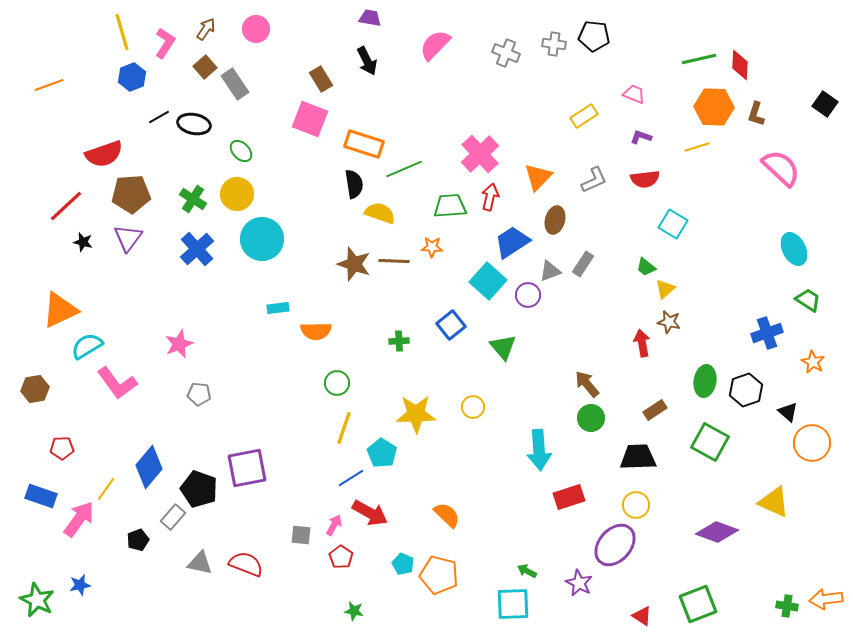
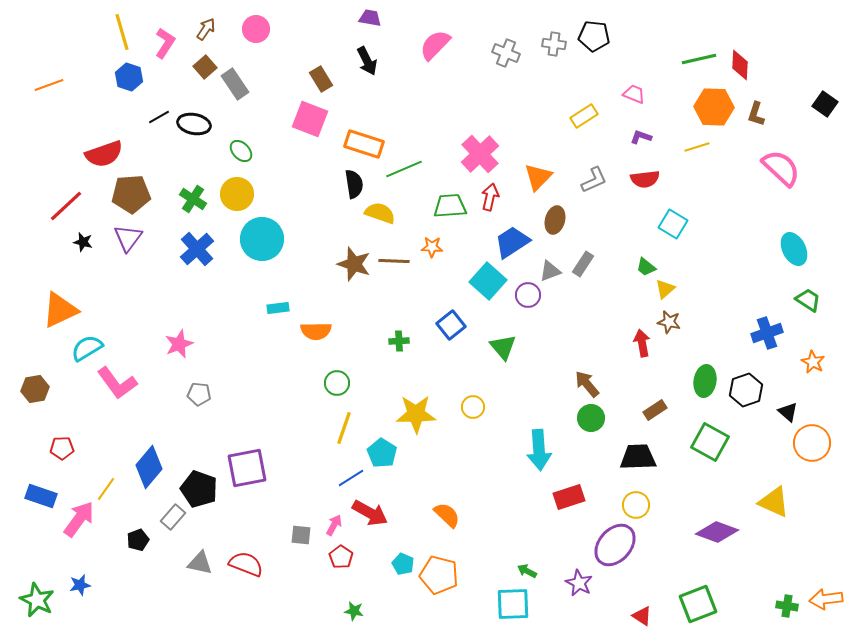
blue hexagon at (132, 77): moved 3 px left; rotated 20 degrees counterclockwise
cyan semicircle at (87, 346): moved 2 px down
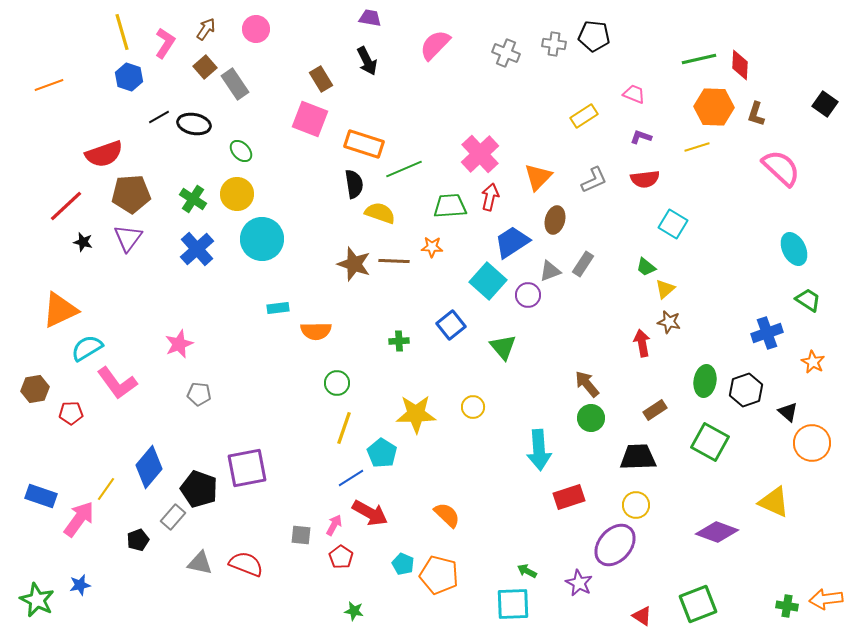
red pentagon at (62, 448): moved 9 px right, 35 px up
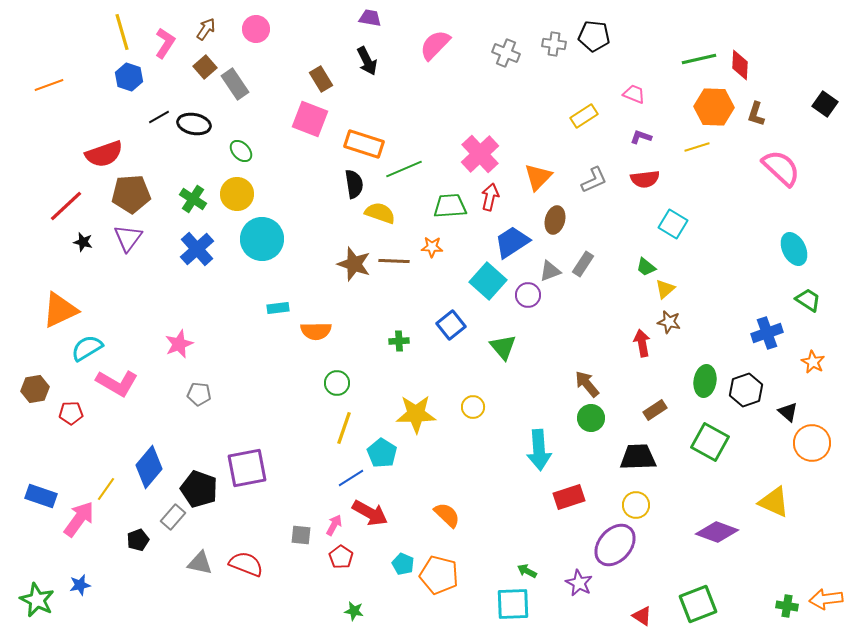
pink L-shape at (117, 383): rotated 24 degrees counterclockwise
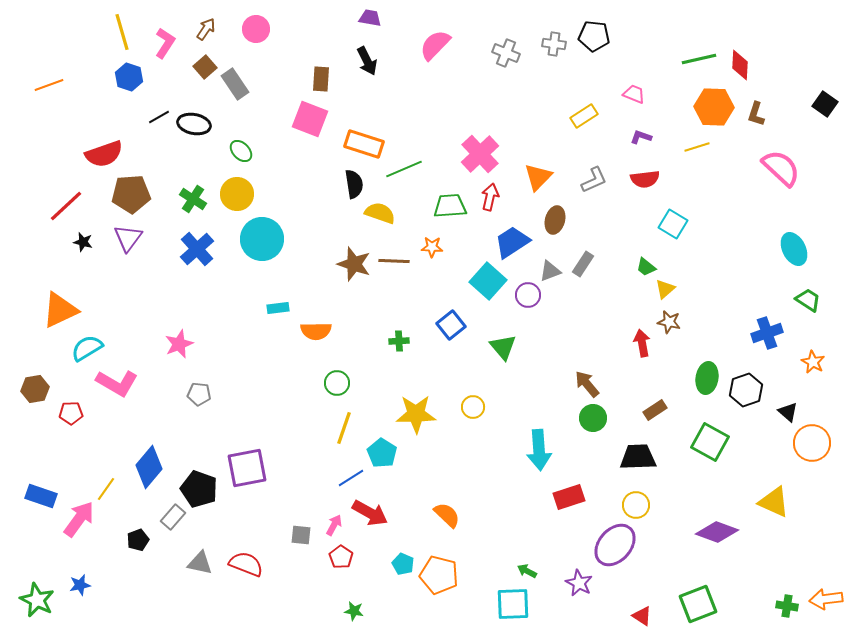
brown rectangle at (321, 79): rotated 35 degrees clockwise
green ellipse at (705, 381): moved 2 px right, 3 px up
green circle at (591, 418): moved 2 px right
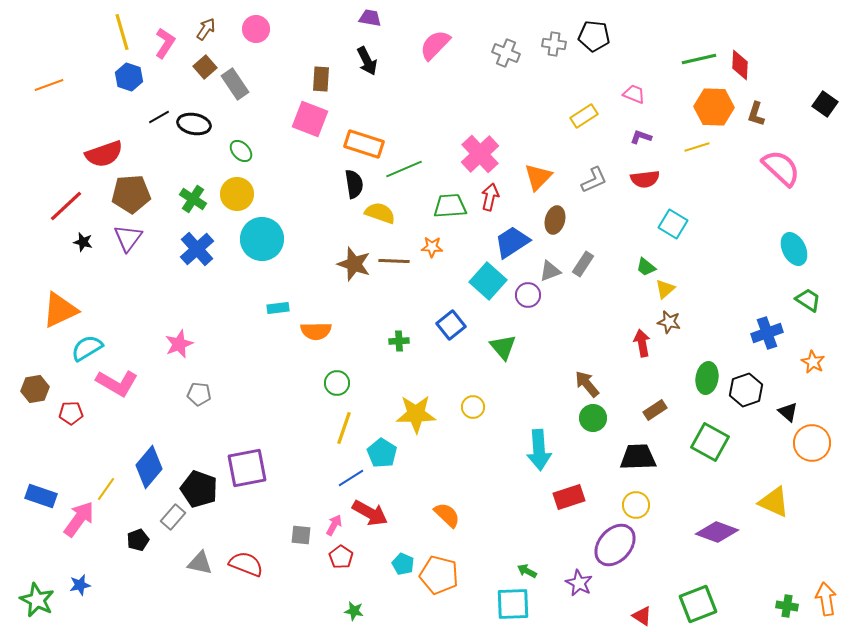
orange arrow at (826, 599): rotated 88 degrees clockwise
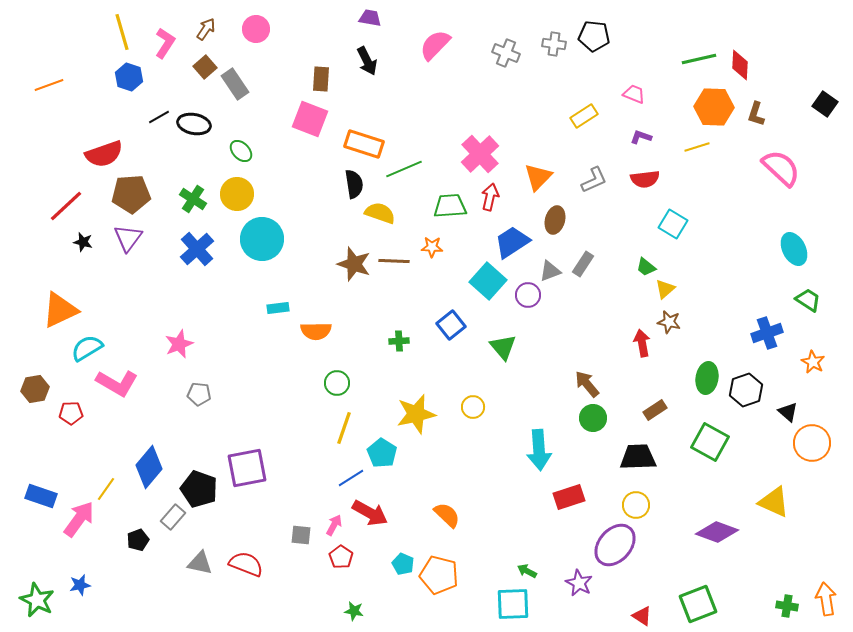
yellow star at (416, 414): rotated 12 degrees counterclockwise
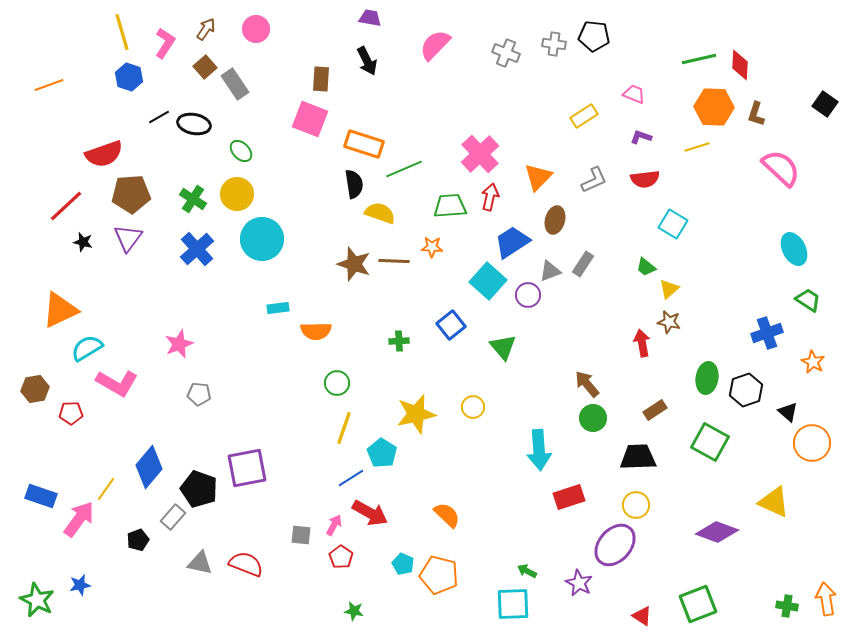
yellow triangle at (665, 289): moved 4 px right
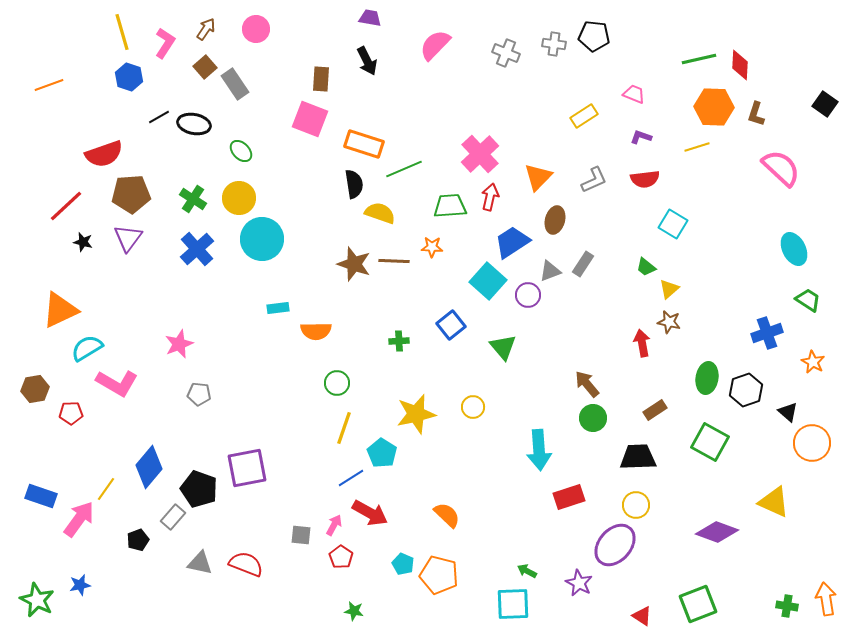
yellow circle at (237, 194): moved 2 px right, 4 px down
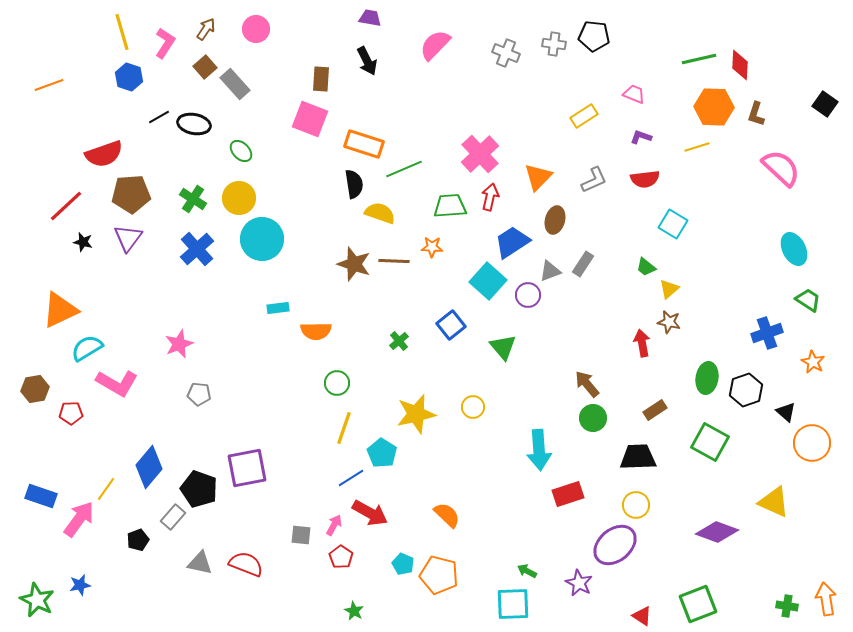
gray rectangle at (235, 84): rotated 8 degrees counterclockwise
green cross at (399, 341): rotated 36 degrees counterclockwise
black triangle at (788, 412): moved 2 px left
red rectangle at (569, 497): moved 1 px left, 3 px up
purple ellipse at (615, 545): rotated 9 degrees clockwise
green star at (354, 611): rotated 18 degrees clockwise
